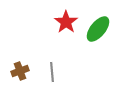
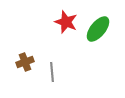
red star: rotated 15 degrees counterclockwise
brown cross: moved 5 px right, 9 px up
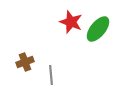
red star: moved 5 px right
gray line: moved 1 px left, 3 px down
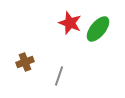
red star: moved 1 px left, 1 px down
gray line: moved 8 px right, 1 px down; rotated 24 degrees clockwise
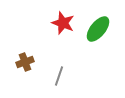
red star: moved 7 px left
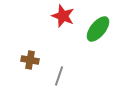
red star: moved 7 px up
brown cross: moved 5 px right, 2 px up; rotated 30 degrees clockwise
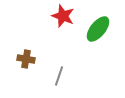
brown cross: moved 4 px left, 1 px up
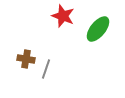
gray line: moved 13 px left, 7 px up
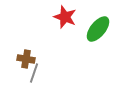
red star: moved 2 px right, 1 px down
gray line: moved 12 px left, 4 px down
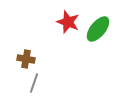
red star: moved 3 px right, 5 px down
gray line: moved 10 px down
